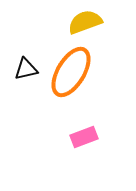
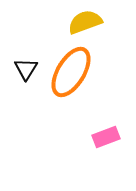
black triangle: rotated 45 degrees counterclockwise
pink rectangle: moved 22 px right
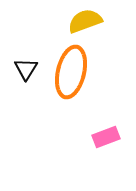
yellow semicircle: moved 1 px up
orange ellipse: rotated 18 degrees counterclockwise
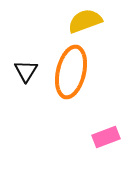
black triangle: moved 2 px down
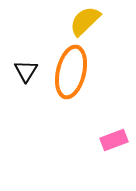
yellow semicircle: rotated 24 degrees counterclockwise
pink rectangle: moved 8 px right, 3 px down
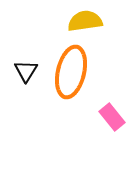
yellow semicircle: rotated 36 degrees clockwise
pink rectangle: moved 2 px left, 23 px up; rotated 72 degrees clockwise
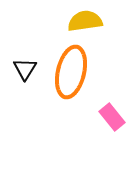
black triangle: moved 1 px left, 2 px up
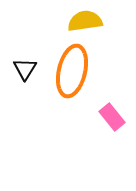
orange ellipse: moved 1 px right, 1 px up
